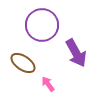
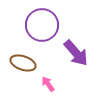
purple arrow: rotated 12 degrees counterclockwise
brown ellipse: rotated 15 degrees counterclockwise
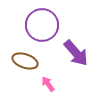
brown ellipse: moved 2 px right, 2 px up
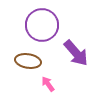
brown ellipse: moved 3 px right; rotated 10 degrees counterclockwise
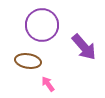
purple arrow: moved 8 px right, 6 px up
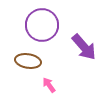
pink arrow: moved 1 px right, 1 px down
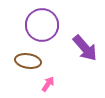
purple arrow: moved 1 px right, 1 px down
pink arrow: moved 1 px left, 1 px up; rotated 70 degrees clockwise
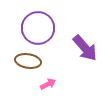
purple circle: moved 4 px left, 3 px down
pink arrow: rotated 28 degrees clockwise
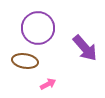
brown ellipse: moved 3 px left
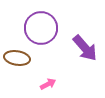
purple circle: moved 3 px right
brown ellipse: moved 8 px left, 3 px up
